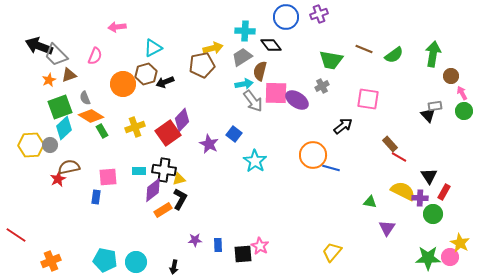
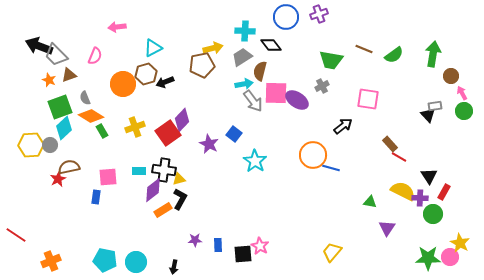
orange star at (49, 80): rotated 24 degrees counterclockwise
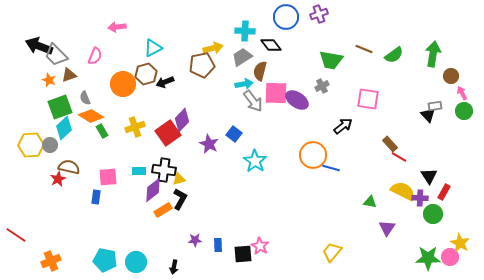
brown semicircle at (69, 167): rotated 25 degrees clockwise
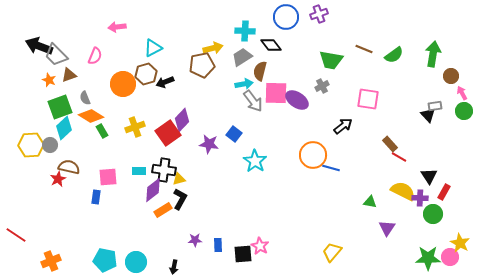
purple star at (209, 144): rotated 18 degrees counterclockwise
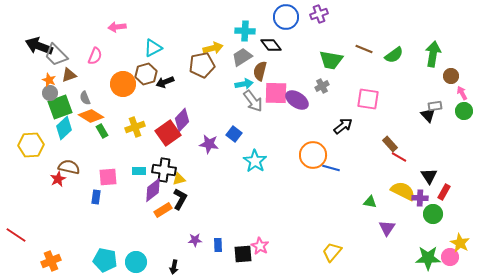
gray circle at (50, 145): moved 52 px up
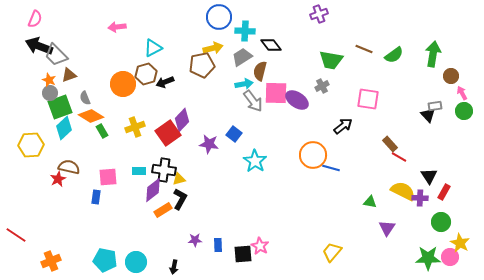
blue circle at (286, 17): moved 67 px left
pink semicircle at (95, 56): moved 60 px left, 37 px up
green circle at (433, 214): moved 8 px right, 8 px down
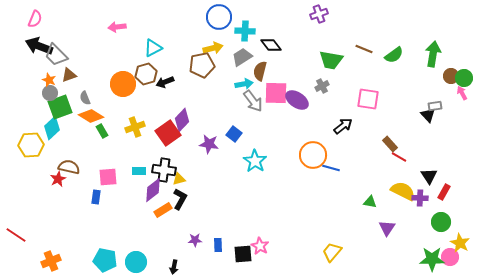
green circle at (464, 111): moved 33 px up
cyan diamond at (64, 128): moved 12 px left
green star at (428, 258): moved 4 px right, 1 px down
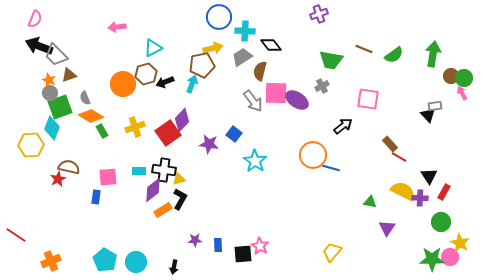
cyan arrow at (244, 84): moved 52 px left; rotated 60 degrees counterclockwise
cyan diamond at (52, 128): rotated 25 degrees counterclockwise
cyan pentagon at (105, 260): rotated 20 degrees clockwise
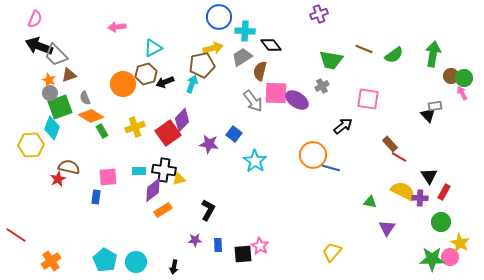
black L-shape at (180, 199): moved 28 px right, 11 px down
orange cross at (51, 261): rotated 12 degrees counterclockwise
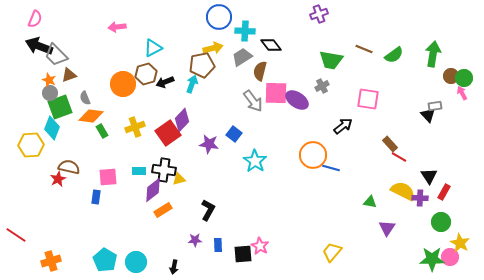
orange diamond at (91, 116): rotated 25 degrees counterclockwise
orange cross at (51, 261): rotated 18 degrees clockwise
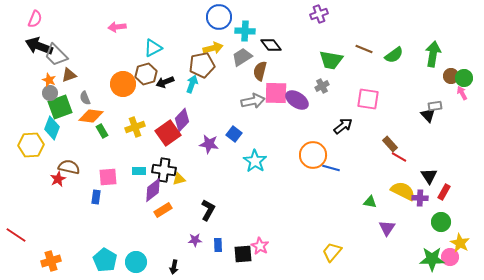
gray arrow at (253, 101): rotated 65 degrees counterclockwise
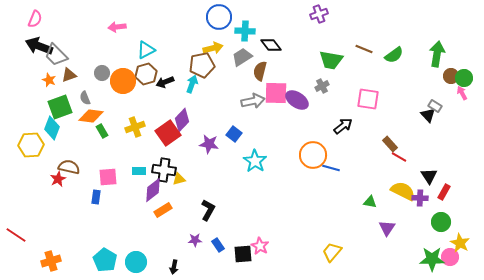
cyan triangle at (153, 48): moved 7 px left, 2 px down
green arrow at (433, 54): moved 4 px right
orange circle at (123, 84): moved 3 px up
gray circle at (50, 93): moved 52 px right, 20 px up
gray rectangle at (435, 106): rotated 40 degrees clockwise
blue rectangle at (218, 245): rotated 32 degrees counterclockwise
